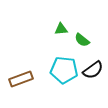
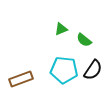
green triangle: rotated 16 degrees counterclockwise
green semicircle: moved 2 px right
black semicircle: rotated 20 degrees counterclockwise
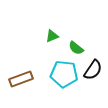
green triangle: moved 9 px left, 7 px down
green semicircle: moved 8 px left, 8 px down
cyan pentagon: moved 4 px down
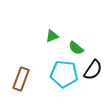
brown rectangle: rotated 50 degrees counterclockwise
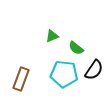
black semicircle: moved 1 px right
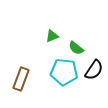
cyan pentagon: moved 2 px up
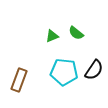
green semicircle: moved 15 px up
brown rectangle: moved 2 px left, 1 px down
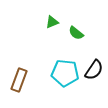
green triangle: moved 14 px up
cyan pentagon: moved 1 px right, 1 px down
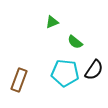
green semicircle: moved 1 px left, 9 px down
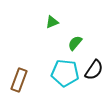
green semicircle: moved 1 px down; rotated 91 degrees clockwise
